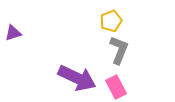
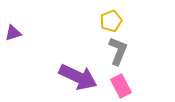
gray L-shape: moved 1 px left, 1 px down
purple arrow: moved 1 px right, 1 px up
pink rectangle: moved 5 px right, 1 px up
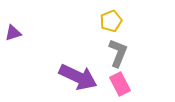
gray L-shape: moved 2 px down
pink rectangle: moved 1 px left, 2 px up
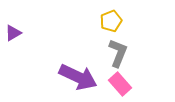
purple triangle: rotated 12 degrees counterclockwise
pink rectangle: rotated 15 degrees counterclockwise
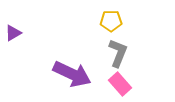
yellow pentagon: rotated 20 degrees clockwise
purple arrow: moved 6 px left, 3 px up
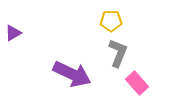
pink rectangle: moved 17 px right, 1 px up
